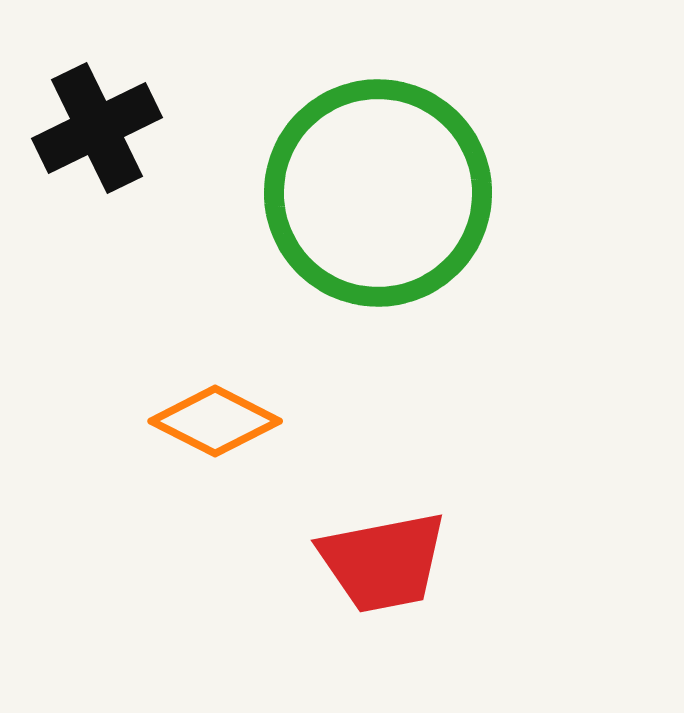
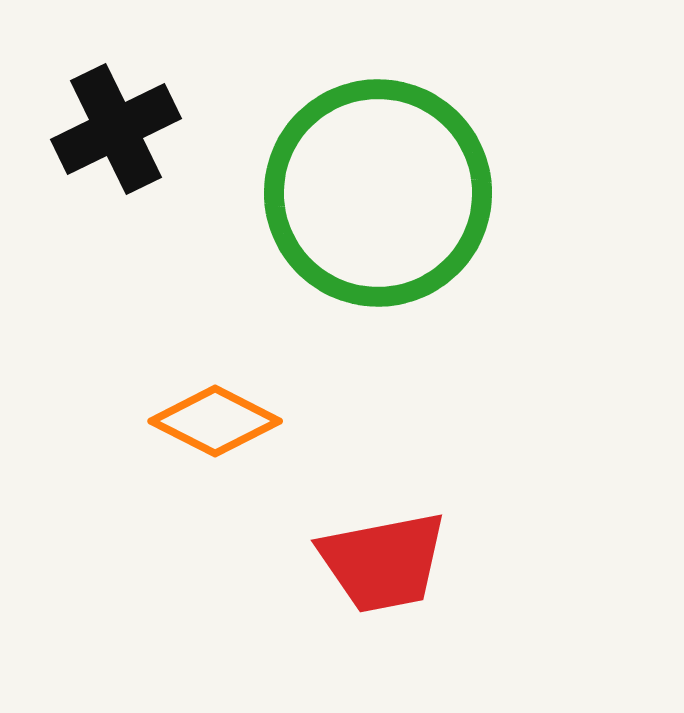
black cross: moved 19 px right, 1 px down
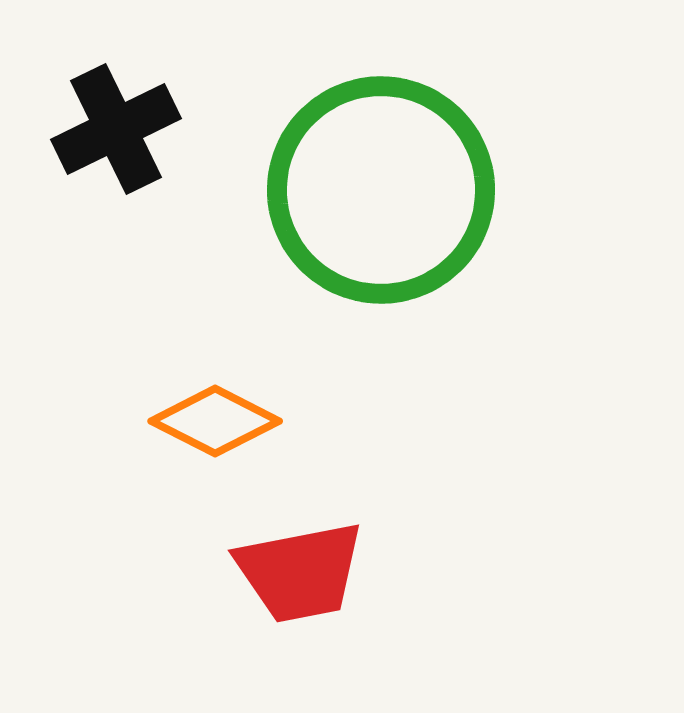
green circle: moved 3 px right, 3 px up
red trapezoid: moved 83 px left, 10 px down
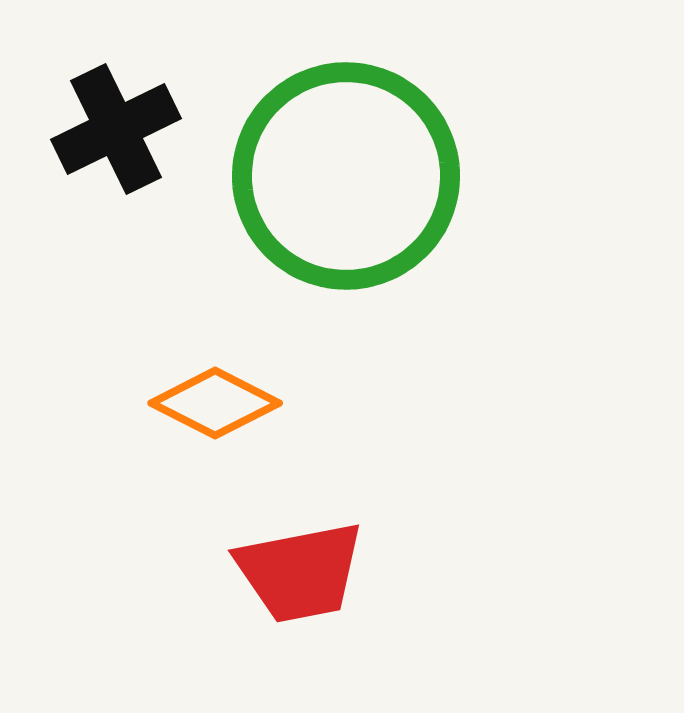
green circle: moved 35 px left, 14 px up
orange diamond: moved 18 px up
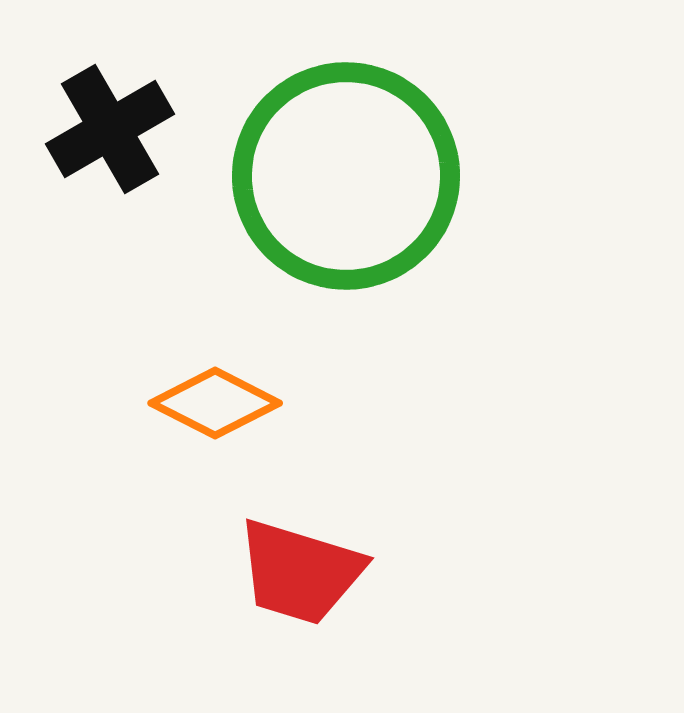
black cross: moved 6 px left; rotated 4 degrees counterclockwise
red trapezoid: rotated 28 degrees clockwise
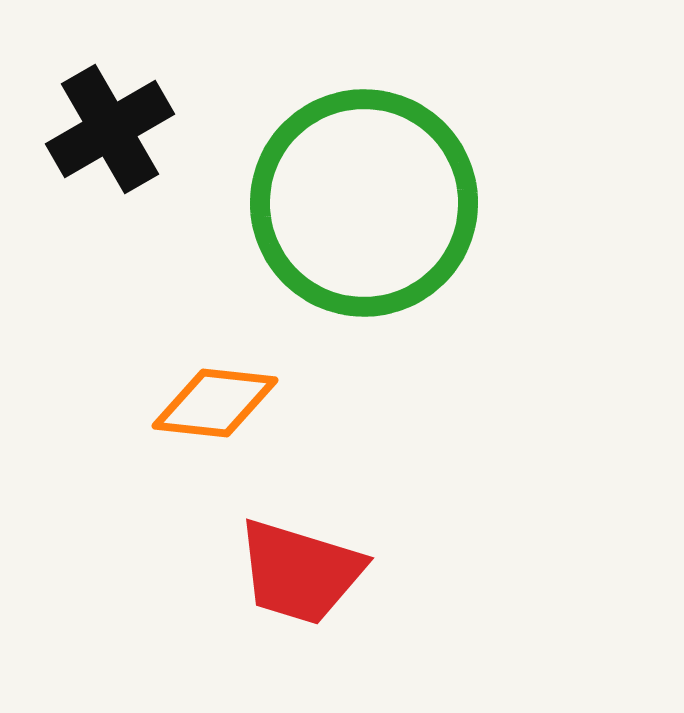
green circle: moved 18 px right, 27 px down
orange diamond: rotated 21 degrees counterclockwise
